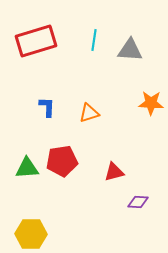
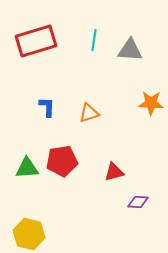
yellow hexagon: moved 2 px left; rotated 12 degrees clockwise
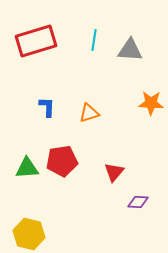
red triangle: rotated 35 degrees counterclockwise
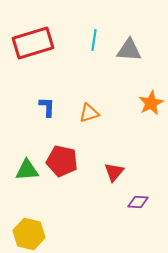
red rectangle: moved 3 px left, 2 px down
gray triangle: moved 1 px left
orange star: rotated 30 degrees counterclockwise
red pentagon: rotated 20 degrees clockwise
green triangle: moved 2 px down
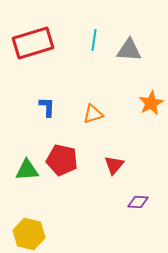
orange triangle: moved 4 px right, 1 px down
red pentagon: moved 1 px up
red triangle: moved 7 px up
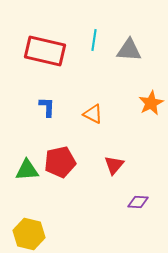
red rectangle: moved 12 px right, 8 px down; rotated 30 degrees clockwise
orange triangle: rotated 45 degrees clockwise
red pentagon: moved 2 px left, 2 px down; rotated 24 degrees counterclockwise
